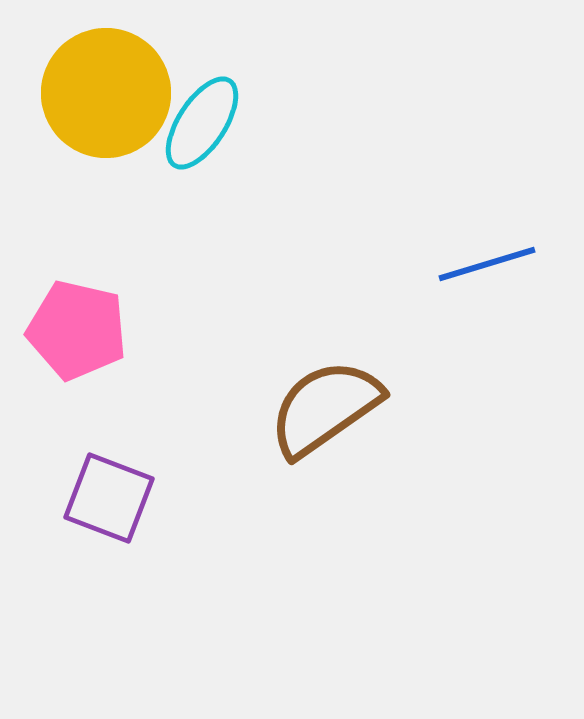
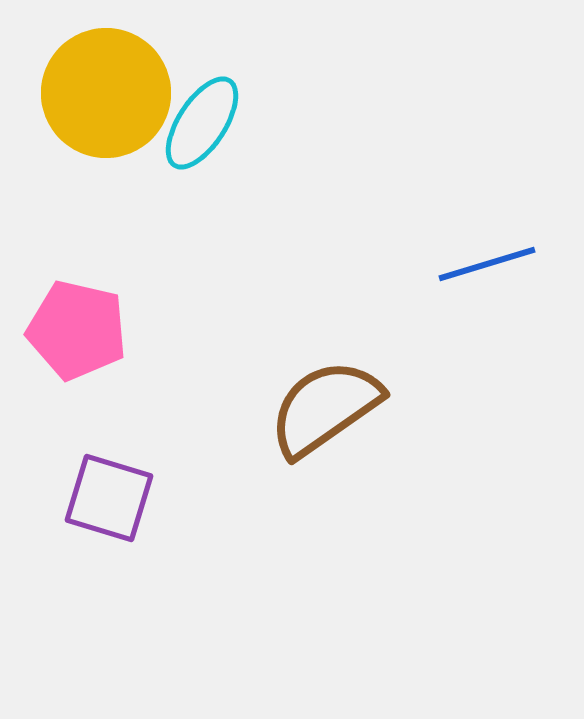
purple square: rotated 4 degrees counterclockwise
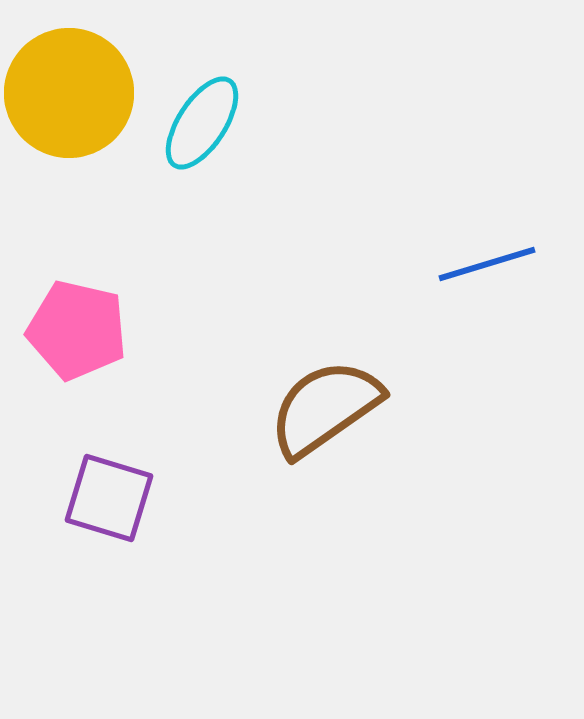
yellow circle: moved 37 px left
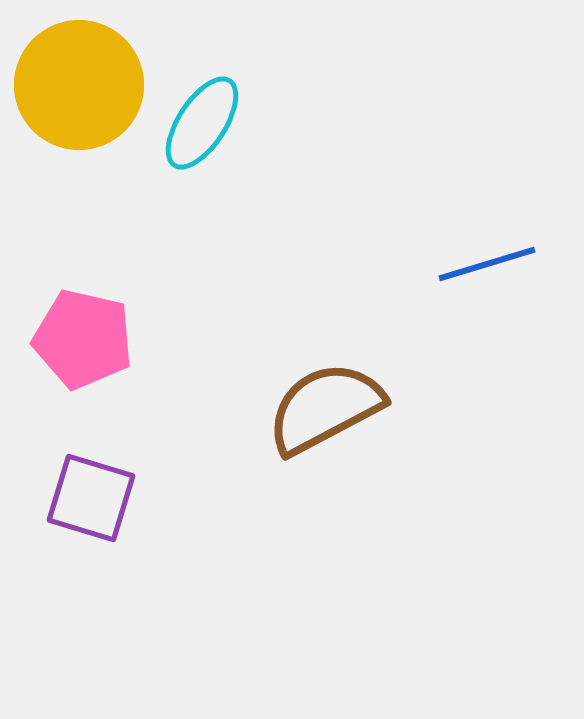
yellow circle: moved 10 px right, 8 px up
pink pentagon: moved 6 px right, 9 px down
brown semicircle: rotated 7 degrees clockwise
purple square: moved 18 px left
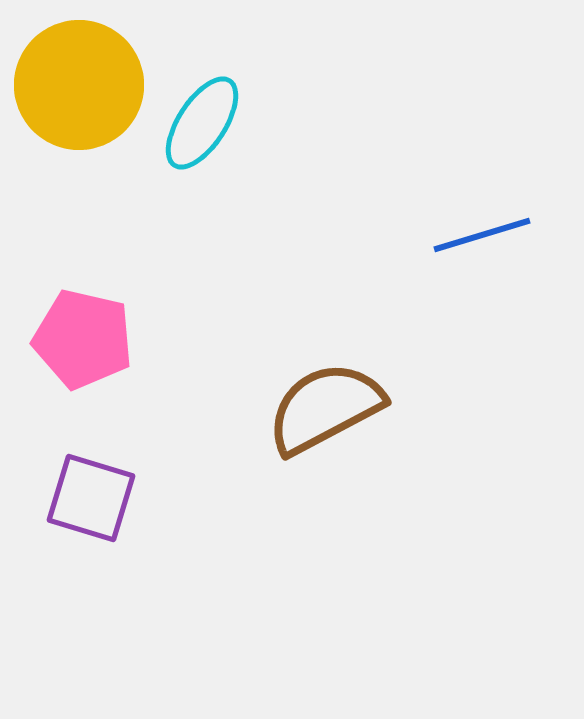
blue line: moved 5 px left, 29 px up
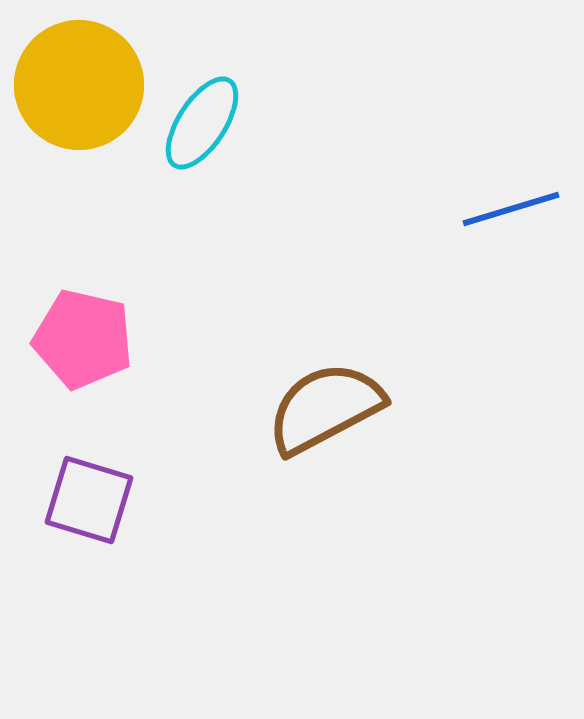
blue line: moved 29 px right, 26 px up
purple square: moved 2 px left, 2 px down
